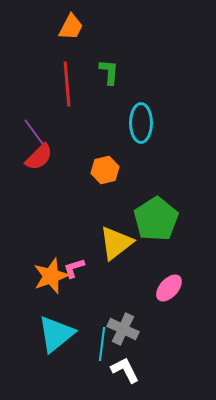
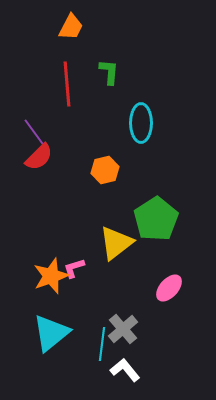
gray cross: rotated 24 degrees clockwise
cyan triangle: moved 5 px left, 1 px up
white L-shape: rotated 12 degrees counterclockwise
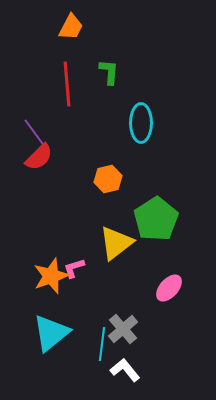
orange hexagon: moved 3 px right, 9 px down
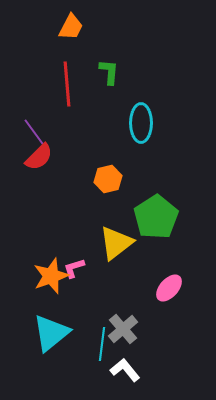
green pentagon: moved 2 px up
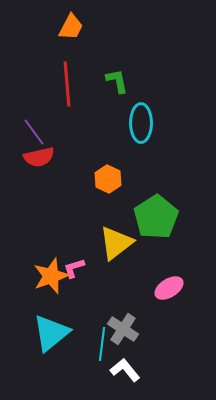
green L-shape: moved 8 px right, 9 px down; rotated 16 degrees counterclockwise
red semicircle: rotated 32 degrees clockwise
orange hexagon: rotated 20 degrees counterclockwise
pink ellipse: rotated 16 degrees clockwise
gray cross: rotated 16 degrees counterclockwise
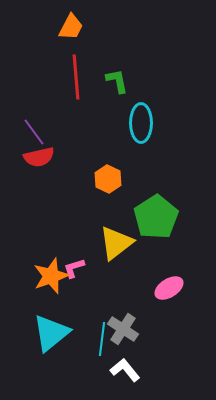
red line: moved 9 px right, 7 px up
cyan line: moved 5 px up
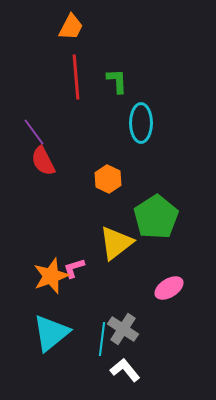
green L-shape: rotated 8 degrees clockwise
red semicircle: moved 4 px right, 4 px down; rotated 76 degrees clockwise
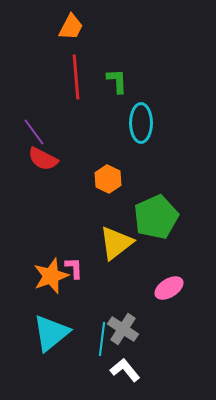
red semicircle: moved 2 px up; rotated 36 degrees counterclockwise
green pentagon: rotated 9 degrees clockwise
pink L-shape: rotated 105 degrees clockwise
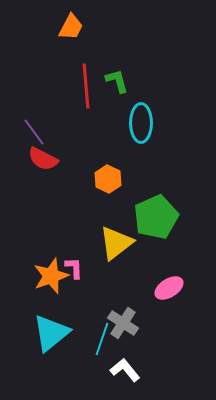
red line: moved 10 px right, 9 px down
green L-shape: rotated 12 degrees counterclockwise
gray cross: moved 6 px up
cyan line: rotated 12 degrees clockwise
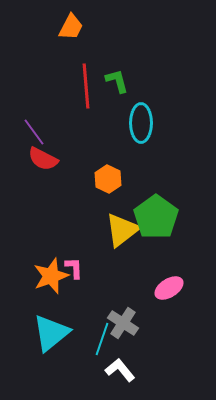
green pentagon: rotated 12 degrees counterclockwise
yellow triangle: moved 6 px right, 13 px up
white L-shape: moved 5 px left
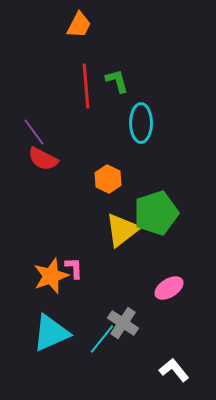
orange trapezoid: moved 8 px right, 2 px up
green pentagon: moved 4 px up; rotated 18 degrees clockwise
cyan triangle: rotated 15 degrees clockwise
cyan line: rotated 20 degrees clockwise
white L-shape: moved 54 px right
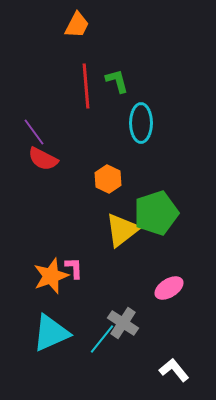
orange trapezoid: moved 2 px left
